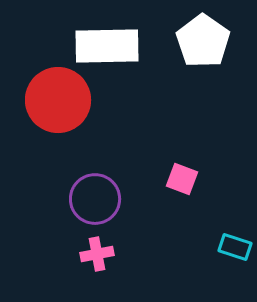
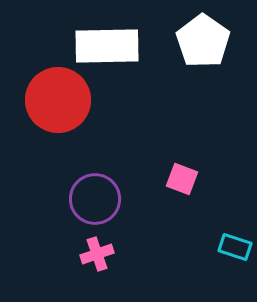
pink cross: rotated 8 degrees counterclockwise
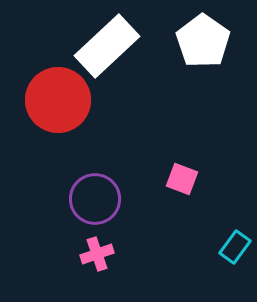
white rectangle: rotated 42 degrees counterclockwise
cyan rectangle: rotated 72 degrees counterclockwise
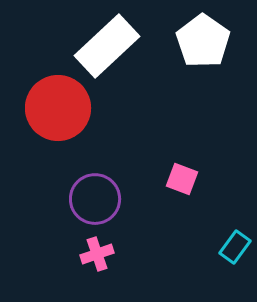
red circle: moved 8 px down
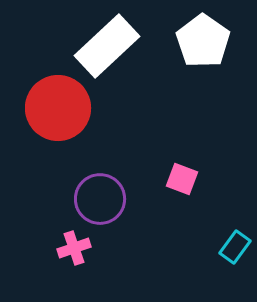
purple circle: moved 5 px right
pink cross: moved 23 px left, 6 px up
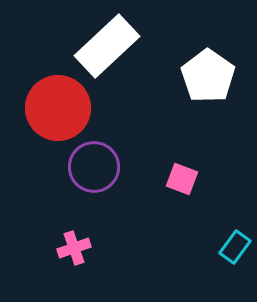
white pentagon: moved 5 px right, 35 px down
purple circle: moved 6 px left, 32 px up
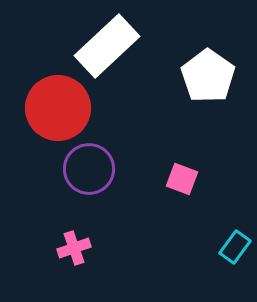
purple circle: moved 5 px left, 2 px down
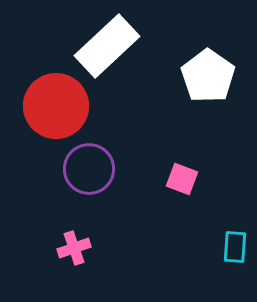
red circle: moved 2 px left, 2 px up
cyan rectangle: rotated 32 degrees counterclockwise
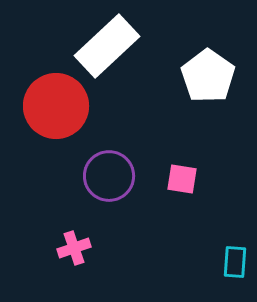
purple circle: moved 20 px right, 7 px down
pink square: rotated 12 degrees counterclockwise
cyan rectangle: moved 15 px down
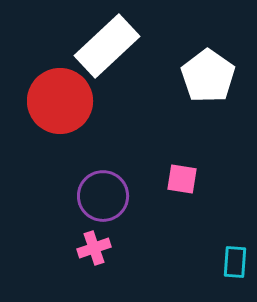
red circle: moved 4 px right, 5 px up
purple circle: moved 6 px left, 20 px down
pink cross: moved 20 px right
